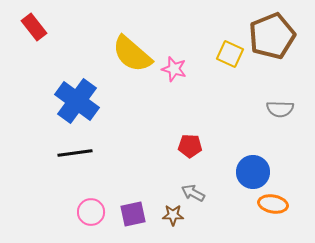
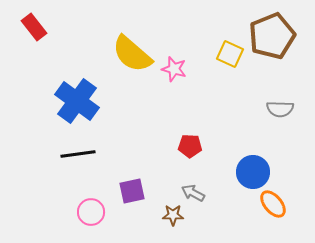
black line: moved 3 px right, 1 px down
orange ellipse: rotated 40 degrees clockwise
purple square: moved 1 px left, 23 px up
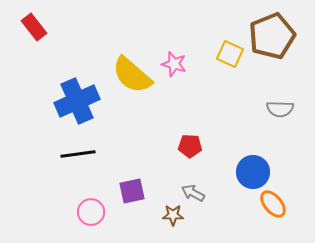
yellow semicircle: moved 21 px down
pink star: moved 5 px up
blue cross: rotated 30 degrees clockwise
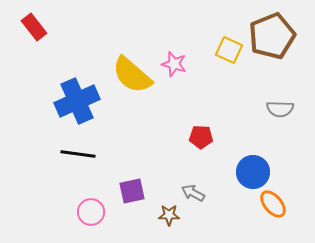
yellow square: moved 1 px left, 4 px up
red pentagon: moved 11 px right, 9 px up
black line: rotated 16 degrees clockwise
brown star: moved 4 px left
